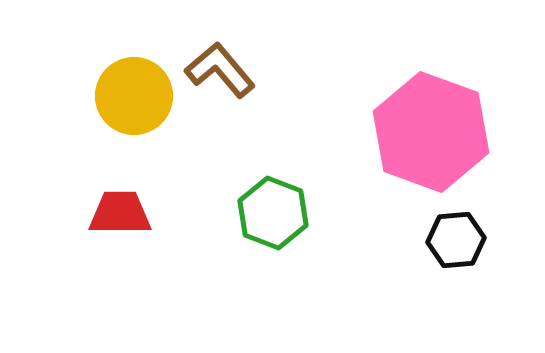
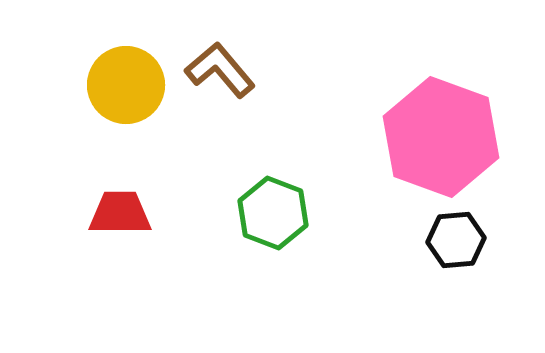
yellow circle: moved 8 px left, 11 px up
pink hexagon: moved 10 px right, 5 px down
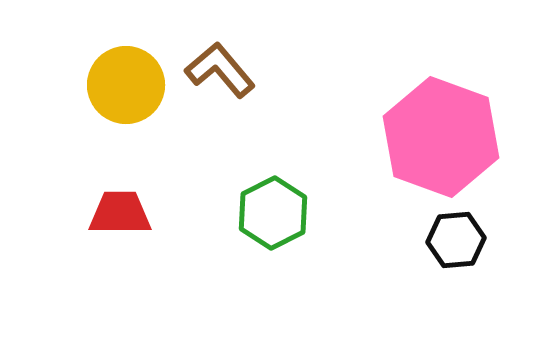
green hexagon: rotated 12 degrees clockwise
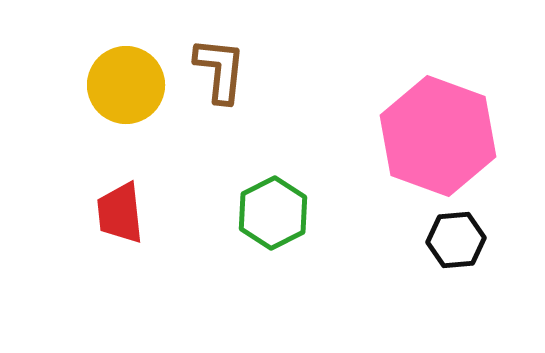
brown L-shape: rotated 46 degrees clockwise
pink hexagon: moved 3 px left, 1 px up
red trapezoid: rotated 96 degrees counterclockwise
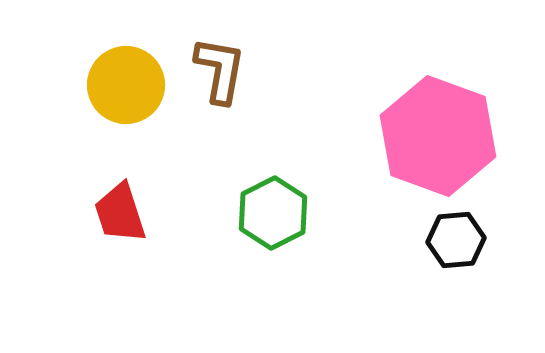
brown L-shape: rotated 4 degrees clockwise
red trapezoid: rotated 12 degrees counterclockwise
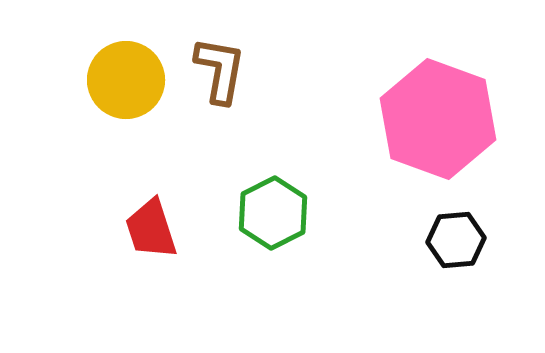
yellow circle: moved 5 px up
pink hexagon: moved 17 px up
red trapezoid: moved 31 px right, 16 px down
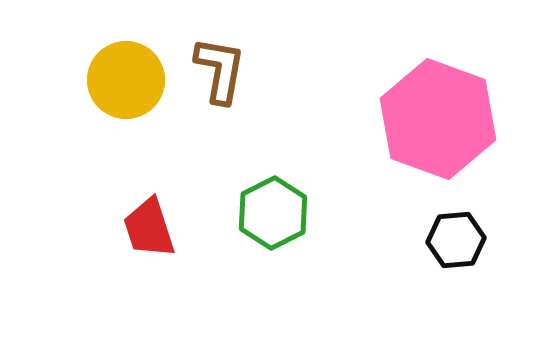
red trapezoid: moved 2 px left, 1 px up
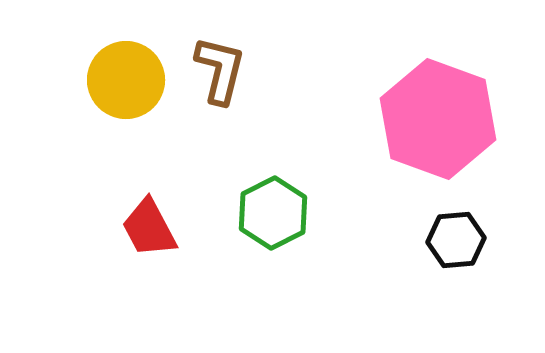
brown L-shape: rotated 4 degrees clockwise
red trapezoid: rotated 10 degrees counterclockwise
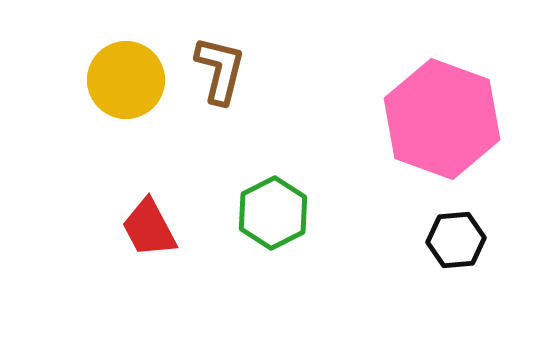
pink hexagon: moved 4 px right
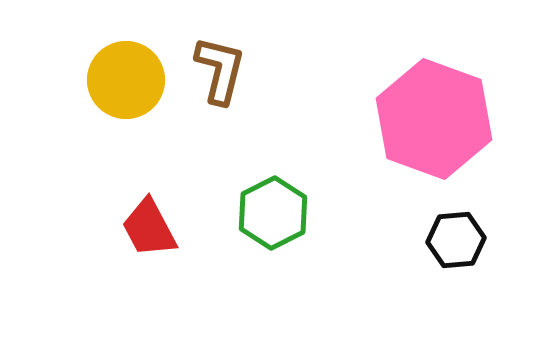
pink hexagon: moved 8 px left
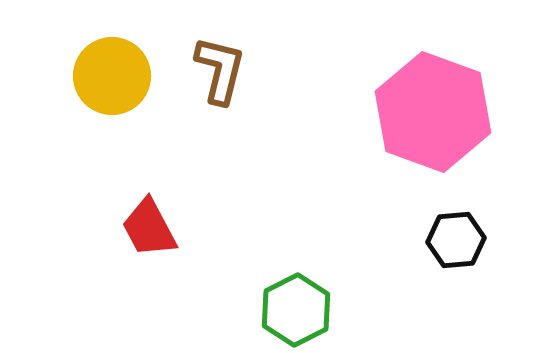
yellow circle: moved 14 px left, 4 px up
pink hexagon: moved 1 px left, 7 px up
green hexagon: moved 23 px right, 97 px down
